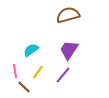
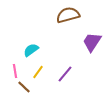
purple trapezoid: moved 23 px right, 8 px up
purple line: moved 2 px right, 1 px up
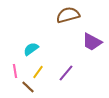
purple trapezoid: rotated 95 degrees counterclockwise
cyan semicircle: moved 1 px up
purple line: moved 1 px right, 1 px up
brown line: moved 4 px right
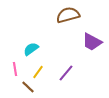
pink line: moved 2 px up
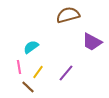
cyan semicircle: moved 2 px up
pink line: moved 4 px right, 2 px up
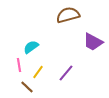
purple trapezoid: moved 1 px right
pink line: moved 2 px up
brown line: moved 1 px left
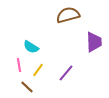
purple trapezoid: moved 1 px right; rotated 120 degrees counterclockwise
cyan semicircle: rotated 112 degrees counterclockwise
yellow line: moved 2 px up
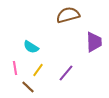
pink line: moved 4 px left, 3 px down
brown line: moved 1 px right
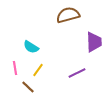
purple line: moved 11 px right; rotated 24 degrees clockwise
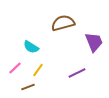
brown semicircle: moved 5 px left, 8 px down
purple trapezoid: rotated 20 degrees counterclockwise
pink line: rotated 56 degrees clockwise
brown line: rotated 64 degrees counterclockwise
